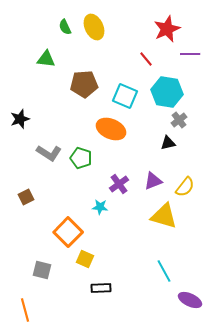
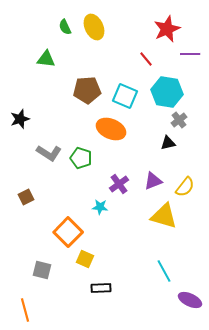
brown pentagon: moved 3 px right, 6 px down
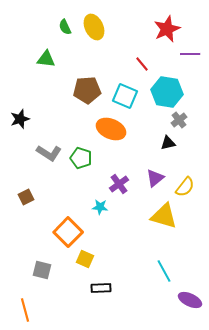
red line: moved 4 px left, 5 px down
purple triangle: moved 2 px right, 3 px up; rotated 18 degrees counterclockwise
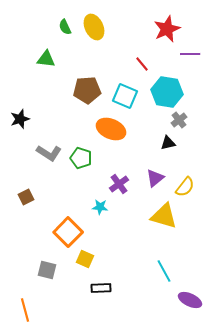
gray square: moved 5 px right
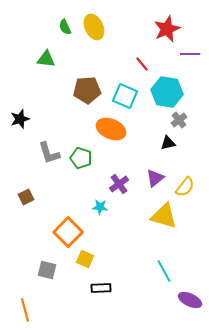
gray L-shape: rotated 40 degrees clockwise
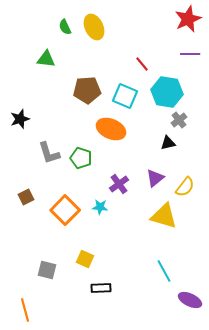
red star: moved 21 px right, 10 px up
orange square: moved 3 px left, 22 px up
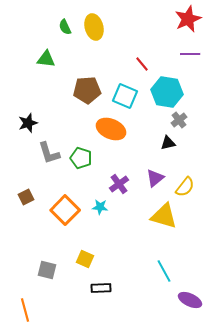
yellow ellipse: rotated 10 degrees clockwise
black star: moved 8 px right, 4 px down
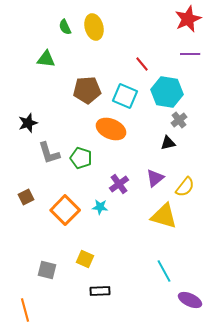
black rectangle: moved 1 px left, 3 px down
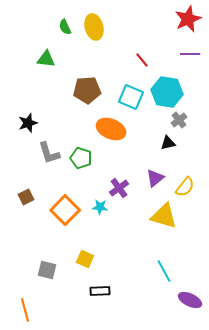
red line: moved 4 px up
cyan square: moved 6 px right, 1 px down
purple cross: moved 4 px down
